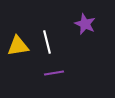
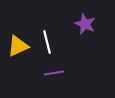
yellow triangle: rotated 15 degrees counterclockwise
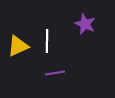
white line: moved 1 px up; rotated 15 degrees clockwise
purple line: moved 1 px right
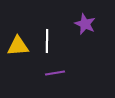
yellow triangle: rotated 20 degrees clockwise
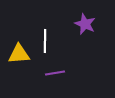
white line: moved 2 px left
yellow triangle: moved 1 px right, 8 px down
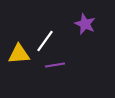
white line: rotated 35 degrees clockwise
purple line: moved 8 px up
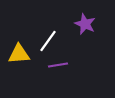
white line: moved 3 px right
purple line: moved 3 px right
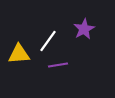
purple star: moved 1 px left, 5 px down; rotated 20 degrees clockwise
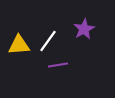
yellow triangle: moved 9 px up
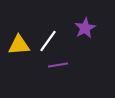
purple star: moved 1 px right, 1 px up
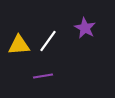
purple star: rotated 15 degrees counterclockwise
purple line: moved 15 px left, 11 px down
